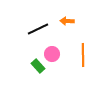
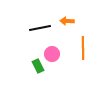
black line: moved 2 px right, 1 px up; rotated 15 degrees clockwise
orange line: moved 7 px up
green rectangle: rotated 16 degrees clockwise
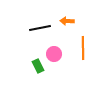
pink circle: moved 2 px right
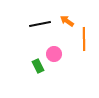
orange arrow: rotated 32 degrees clockwise
black line: moved 4 px up
orange line: moved 1 px right, 9 px up
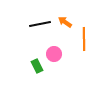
orange arrow: moved 2 px left, 1 px down
green rectangle: moved 1 px left
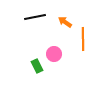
black line: moved 5 px left, 7 px up
orange line: moved 1 px left
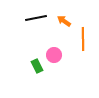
black line: moved 1 px right, 1 px down
orange arrow: moved 1 px left, 1 px up
pink circle: moved 1 px down
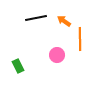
orange line: moved 3 px left
pink circle: moved 3 px right
green rectangle: moved 19 px left
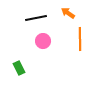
orange arrow: moved 4 px right, 8 px up
pink circle: moved 14 px left, 14 px up
green rectangle: moved 1 px right, 2 px down
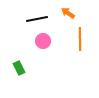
black line: moved 1 px right, 1 px down
